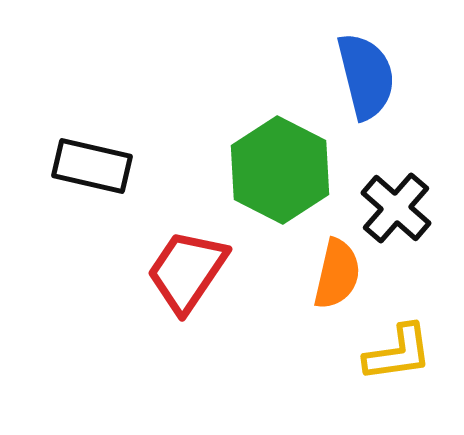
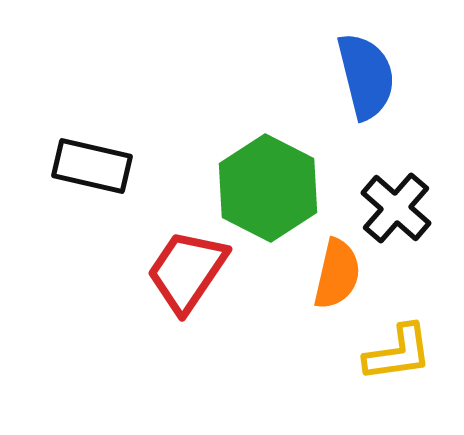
green hexagon: moved 12 px left, 18 px down
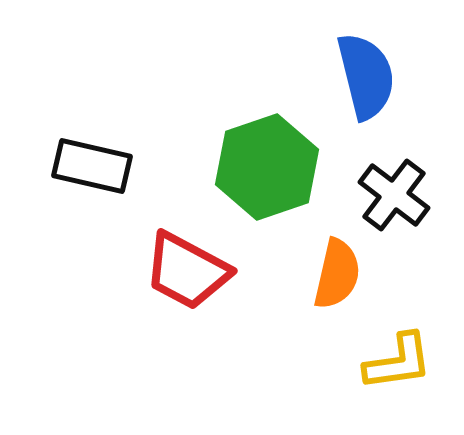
green hexagon: moved 1 px left, 21 px up; rotated 14 degrees clockwise
black cross: moved 2 px left, 13 px up; rotated 4 degrees counterclockwise
red trapezoid: rotated 96 degrees counterclockwise
yellow L-shape: moved 9 px down
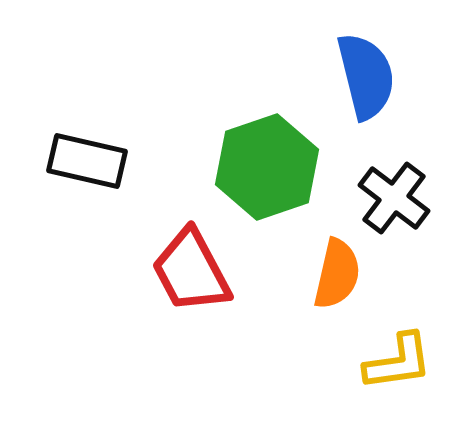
black rectangle: moved 5 px left, 5 px up
black cross: moved 3 px down
red trapezoid: moved 4 px right; rotated 34 degrees clockwise
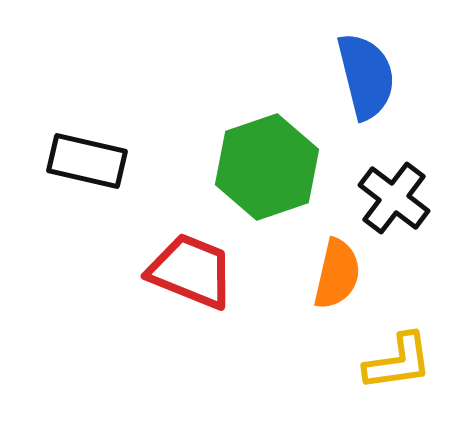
red trapezoid: rotated 140 degrees clockwise
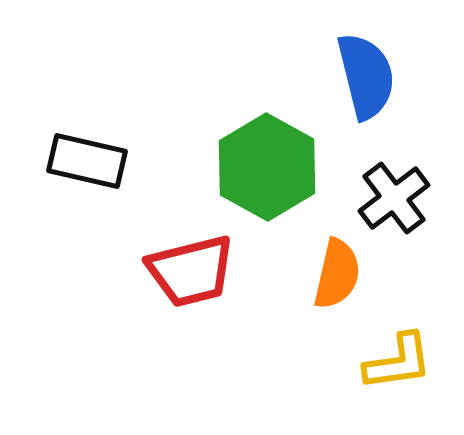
green hexagon: rotated 12 degrees counterclockwise
black cross: rotated 16 degrees clockwise
red trapezoid: rotated 144 degrees clockwise
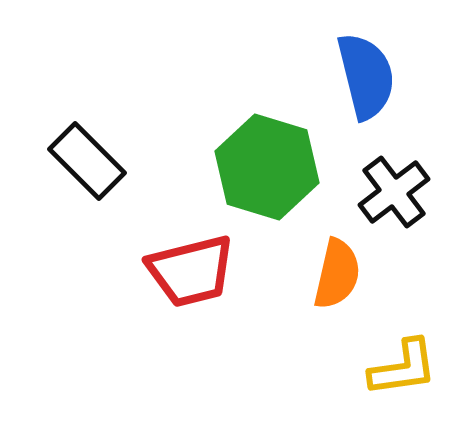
black rectangle: rotated 32 degrees clockwise
green hexagon: rotated 12 degrees counterclockwise
black cross: moved 6 px up
yellow L-shape: moved 5 px right, 6 px down
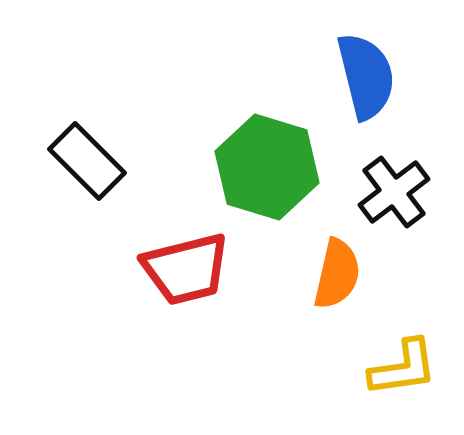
red trapezoid: moved 5 px left, 2 px up
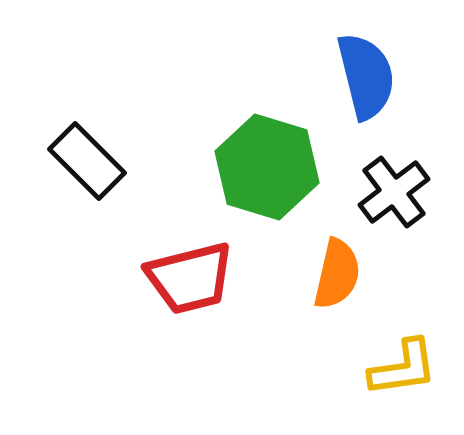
red trapezoid: moved 4 px right, 9 px down
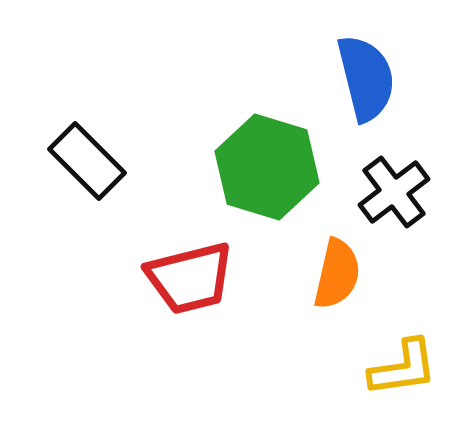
blue semicircle: moved 2 px down
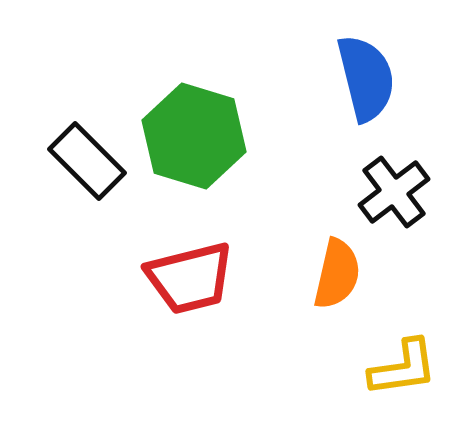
green hexagon: moved 73 px left, 31 px up
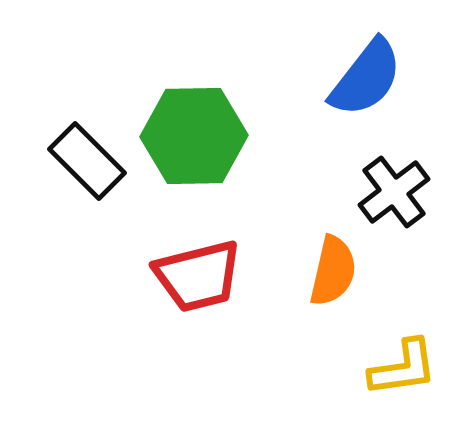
blue semicircle: rotated 52 degrees clockwise
green hexagon: rotated 18 degrees counterclockwise
orange semicircle: moved 4 px left, 3 px up
red trapezoid: moved 8 px right, 2 px up
